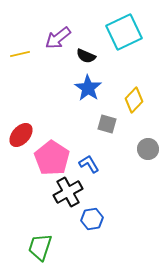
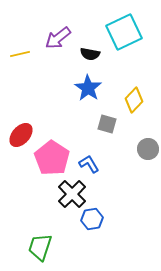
black semicircle: moved 4 px right, 2 px up; rotated 12 degrees counterclockwise
black cross: moved 4 px right, 2 px down; rotated 16 degrees counterclockwise
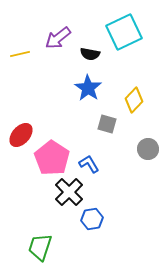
black cross: moved 3 px left, 2 px up
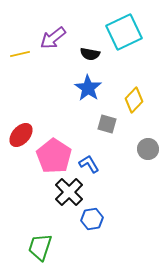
purple arrow: moved 5 px left
pink pentagon: moved 2 px right, 2 px up
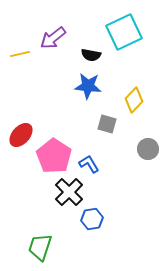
black semicircle: moved 1 px right, 1 px down
blue star: moved 2 px up; rotated 28 degrees counterclockwise
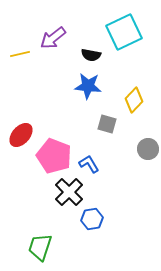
pink pentagon: rotated 12 degrees counterclockwise
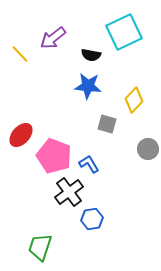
yellow line: rotated 60 degrees clockwise
black cross: rotated 8 degrees clockwise
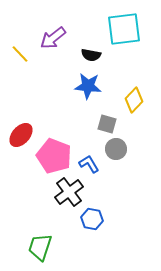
cyan square: moved 3 px up; rotated 18 degrees clockwise
gray circle: moved 32 px left
blue hexagon: rotated 20 degrees clockwise
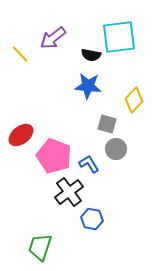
cyan square: moved 5 px left, 8 px down
red ellipse: rotated 10 degrees clockwise
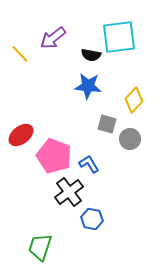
gray circle: moved 14 px right, 10 px up
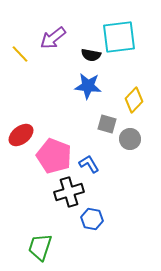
black cross: rotated 20 degrees clockwise
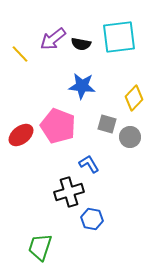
purple arrow: moved 1 px down
black semicircle: moved 10 px left, 11 px up
blue star: moved 6 px left
yellow diamond: moved 2 px up
gray circle: moved 2 px up
pink pentagon: moved 4 px right, 30 px up
